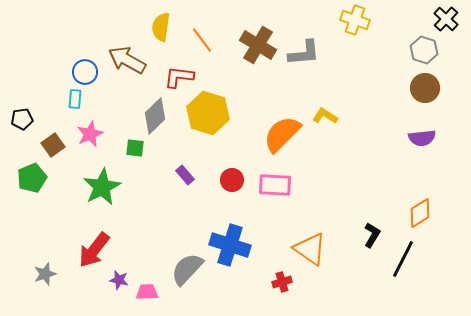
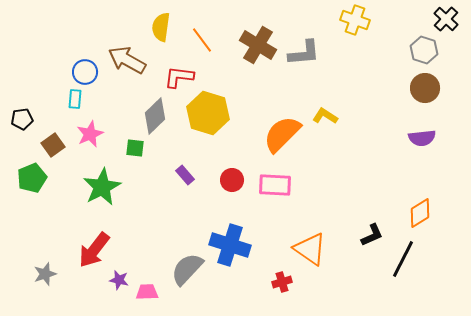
black L-shape: rotated 35 degrees clockwise
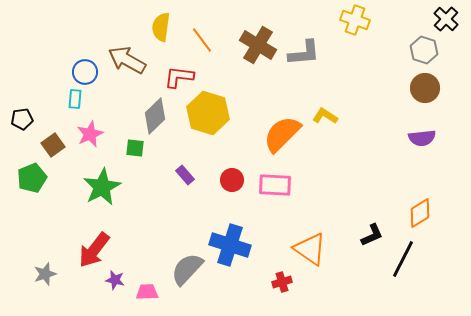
purple star: moved 4 px left
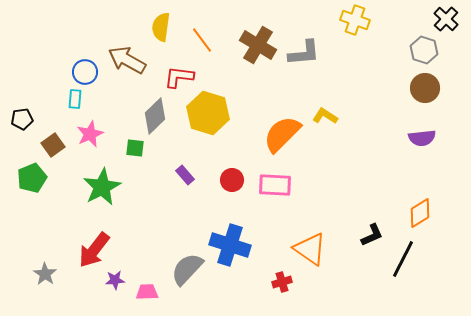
gray star: rotated 20 degrees counterclockwise
purple star: rotated 18 degrees counterclockwise
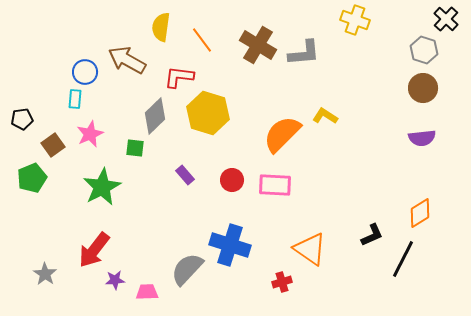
brown circle: moved 2 px left
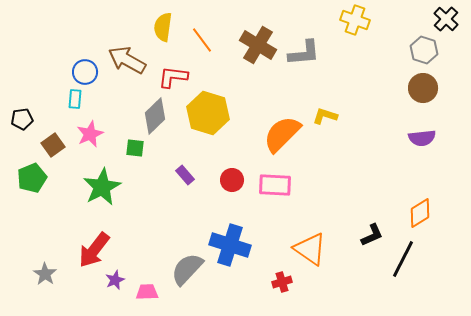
yellow semicircle: moved 2 px right
red L-shape: moved 6 px left
yellow L-shape: rotated 15 degrees counterclockwise
purple star: rotated 18 degrees counterclockwise
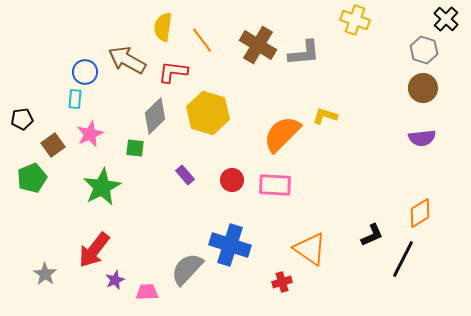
red L-shape: moved 5 px up
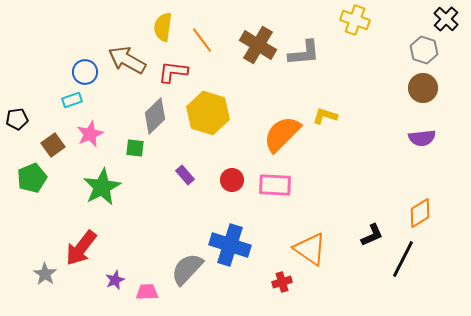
cyan rectangle: moved 3 px left, 1 px down; rotated 66 degrees clockwise
black pentagon: moved 5 px left
red arrow: moved 13 px left, 2 px up
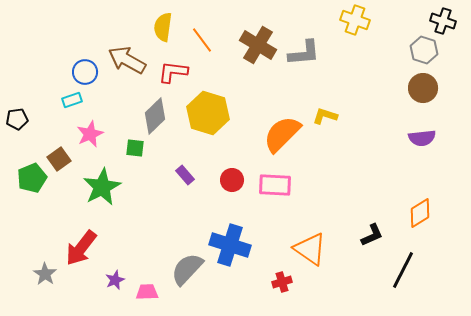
black cross: moved 3 px left, 2 px down; rotated 25 degrees counterclockwise
brown square: moved 6 px right, 14 px down
black line: moved 11 px down
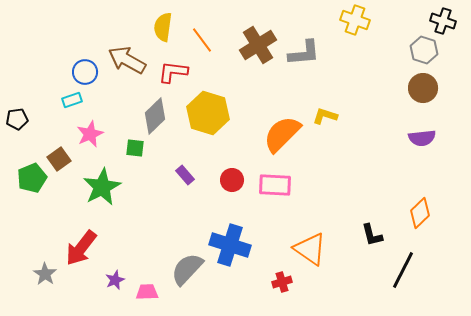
brown cross: rotated 27 degrees clockwise
orange diamond: rotated 12 degrees counterclockwise
black L-shape: rotated 100 degrees clockwise
